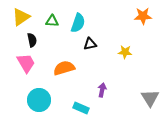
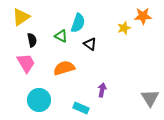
green triangle: moved 9 px right, 15 px down; rotated 24 degrees clockwise
black triangle: rotated 48 degrees clockwise
yellow star: moved 1 px left, 24 px up; rotated 24 degrees counterclockwise
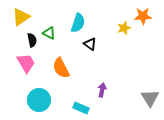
green triangle: moved 12 px left, 3 px up
orange semicircle: moved 3 px left; rotated 100 degrees counterclockwise
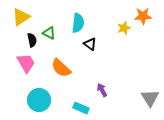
cyan semicircle: rotated 12 degrees counterclockwise
orange semicircle: rotated 20 degrees counterclockwise
purple arrow: rotated 40 degrees counterclockwise
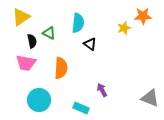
black semicircle: moved 1 px down
pink trapezoid: rotated 130 degrees clockwise
orange semicircle: rotated 130 degrees counterclockwise
gray triangle: rotated 36 degrees counterclockwise
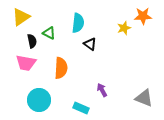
gray triangle: moved 6 px left
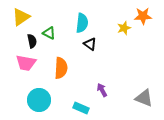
cyan semicircle: moved 4 px right
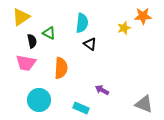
purple arrow: rotated 32 degrees counterclockwise
gray triangle: moved 6 px down
